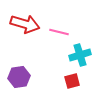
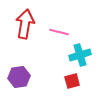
red arrow: rotated 96 degrees counterclockwise
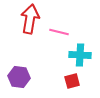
red arrow: moved 5 px right, 5 px up
cyan cross: rotated 20 degrees clockwise
purple hexagon: rotated 15 degrees clockwise
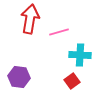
pink line: rotated 30 degrees counterclockwise
red square: rotated 21 degrees counterclockwise
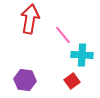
pink line: moved 4 px right, 3 px down; rotated 66 degrees clockwise
cyan cross: moved 2 px right
purple hexagon: moved 6 px right, 3 px down
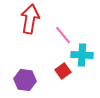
red square: moved 9 px left, 10 px up
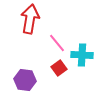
pink line: moved 6 px left, 8 px down
red square: moved 4 px left, 3 px up
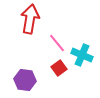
cyan cross: rotated 20 degrees clockwise
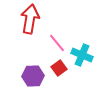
purple hexagon: moved 8 px right, 4 px up; rotated 10 degrees counterclockwise
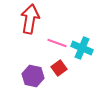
pink line: rotated 30 degrees counterclockwise
cyan cross: moved 7 px up
purple hexagon: rotated 15 degrees clockwise
